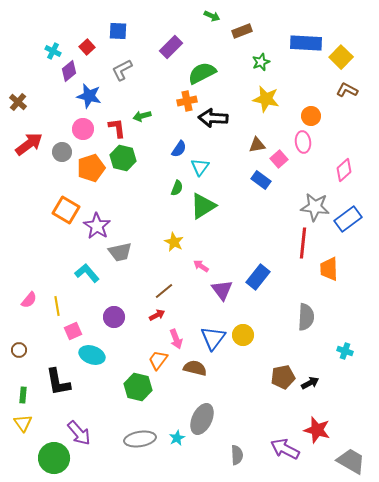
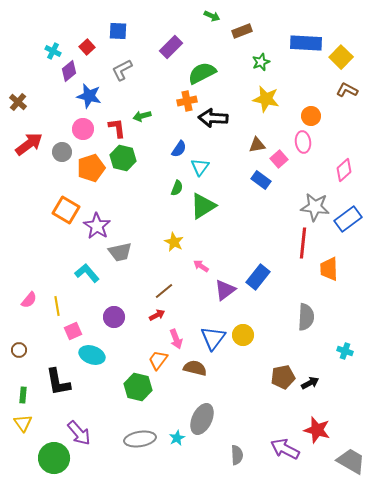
purple triangle at (222, 290): moved 3 px right; rotated 30 degrees clockwise
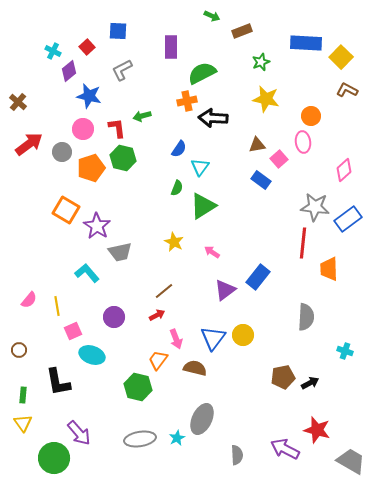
purple rectangle at (171, 47): rotated 45 degrees counterclockwise
pink arrow at (201, 266): moved 11 px right, 14 px up
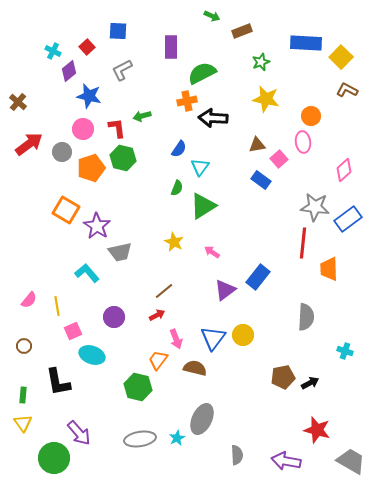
brown circle at (19, 350): moved 5 px right, 4 px up
purple arrow at (285, 449): moved 1 px right, 12 px down; rotated 16 degrees counterclockwise
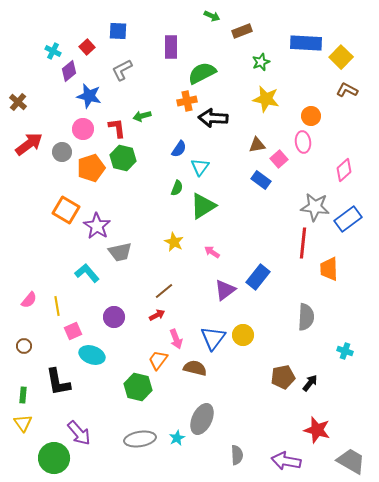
black arrow at (310, 383): rotated 24 degrees counterclockwise
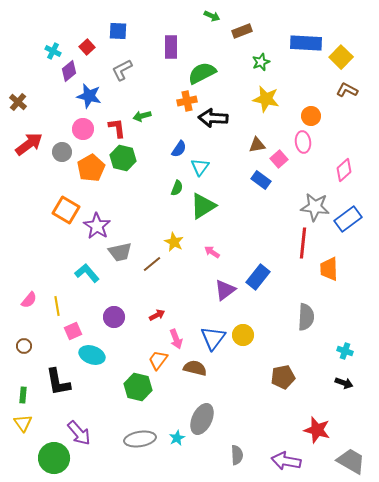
orange pentagon at (91, 168): rotated 12 degrees counterclockwise
brown line at (164, 291): moved 12 px left, 27 px up
black arrow at (310, 383): moved 34 px right; rotated 72 degrees clockwise
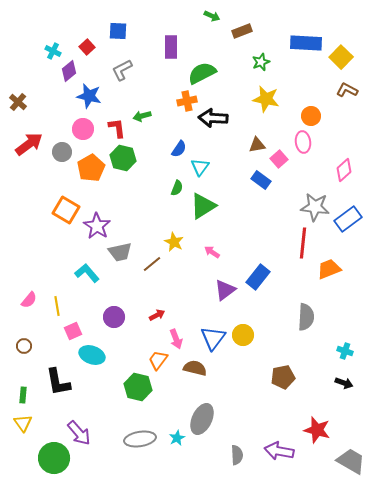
orange trapezoid at (329, 269): rotated 70 degrees clockwise
purple arrow at (286, 461): moved 7 px left, 10 px up
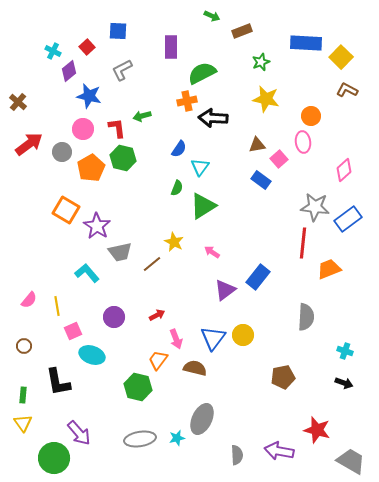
cyan star at (177, 438): rotated 14 degrees clockwise
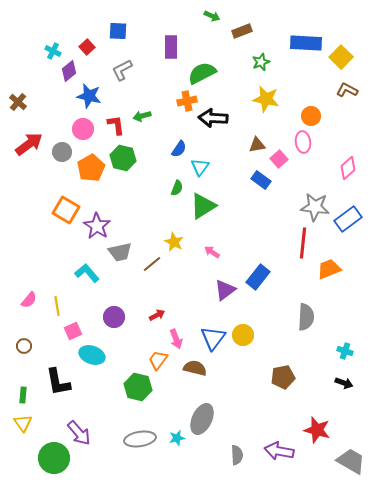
red L-shape at (117, 128): moved 1 px left, 3 px up
pink diamond at (344, 170): moved 4 px right, 2 px up
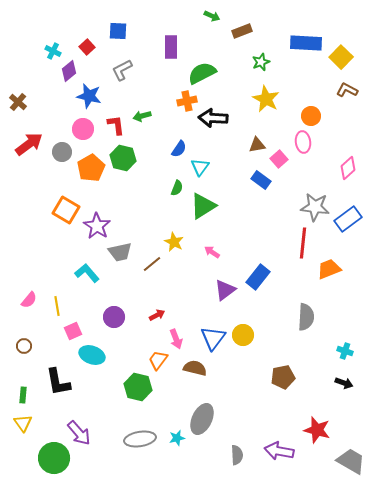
yellow star at (266, 99): rotated 16 degrees clockwise
